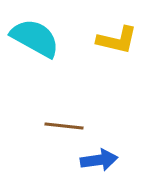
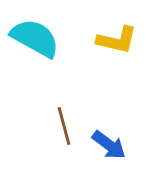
brown line: rotated 69 degrees clockwise
blue arrow: moved 10 px right, 15 px up; rotated 45 degrees clockwise
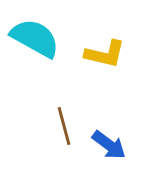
yellow L-shape: moved 12 px left, 14 px down
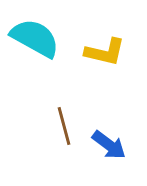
yellow L-shape: moved 2 px up
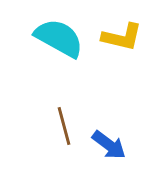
cyan semicircle: moved 24 px right
yellow L-shape: moved 17 px right, 15 px up
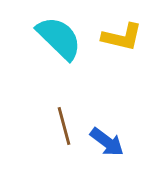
cyan semicircle: rotated 15 degrees clockwise
blue arrow: moved 2 px left, 3 px up
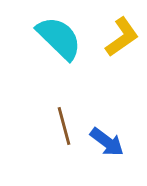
yellow L-shape: rotated 48 degrees counterclockwise
